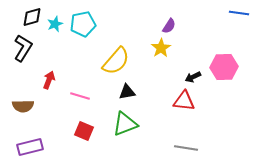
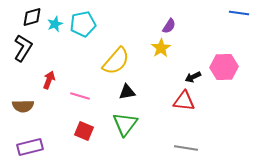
green triangle: rotated 32 degrees counterclockwise
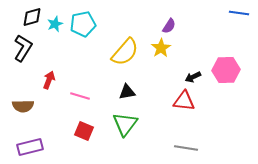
yellow semicircle: moved 9 px right, 9 px up
pink hexagon: moved 2 px right, 3 px down
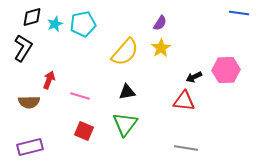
purple semicircle: moved 9 px left, 3 px up
black arrow: moved 1 px right
brown semicircle: moved 6 px right, 4 px up
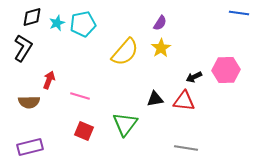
cyan star: moved 2 px right, 1 px up
black triangle: moved 28 px right, 7 px down
